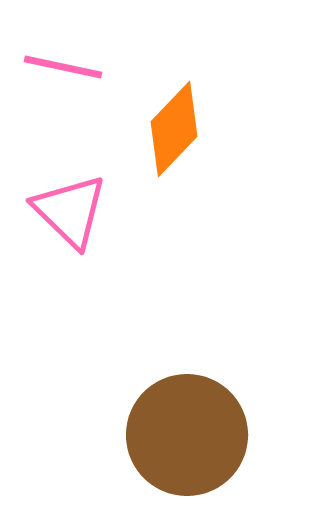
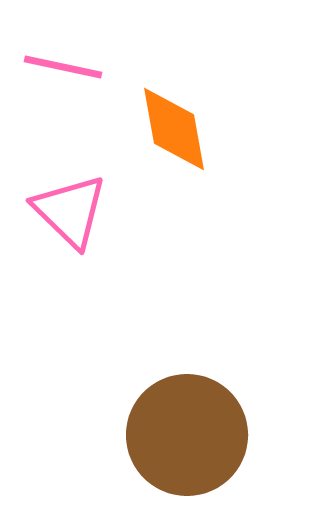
orange diamond: rotated 54 degrees counterclockwise
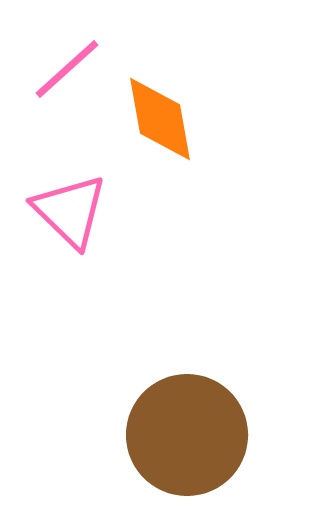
pink line: moved 4 px right, 2 px down; rotated 54 degrees counterclockwise
orange diamond: moved 14 px left, 10 px up
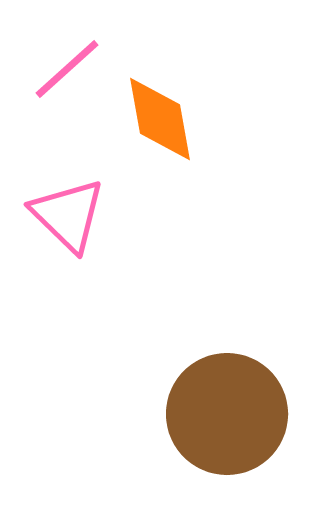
pink triangle: moved 2 px left, 4 px down
brown circle: moved 40 px right, 21 px up
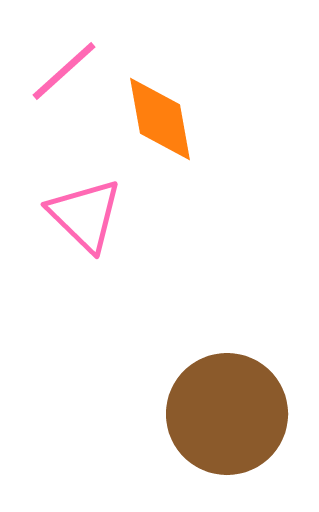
pink line: moved 3 px left, 2 px down
pink triangle: moved 17 px right
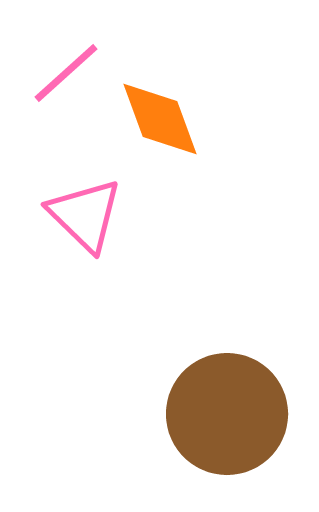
pink line: moved 2 px right, 2 px down
orange diamond: rotated 10 degrees counterclockwise
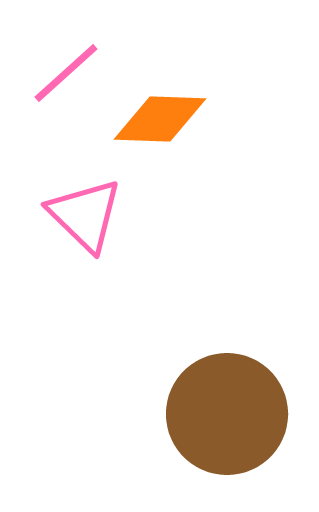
orange diamond: rotated 68 degrees counterclockwise
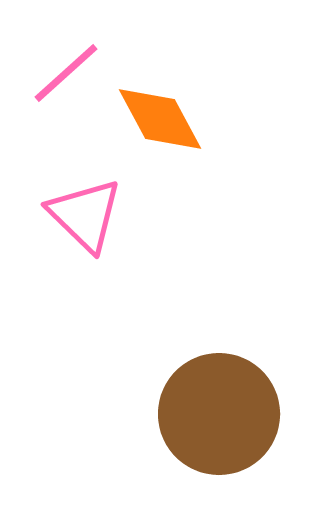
orange diamond: rotated 60 degrees clockwise
brown circle: moved 8 px left
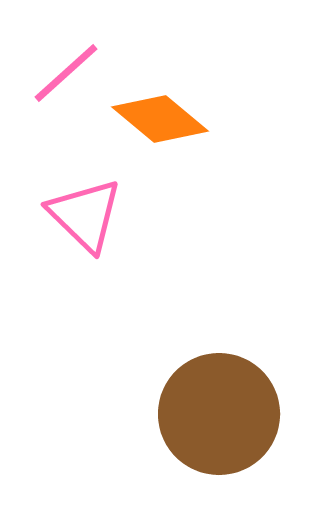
orange diamond: rotated 22 degrees counterclockwise
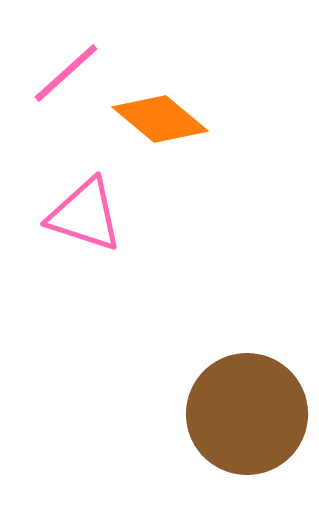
pink triangle: rotated 26 degrees counterclockwise
brown circle: moved 28 px right
